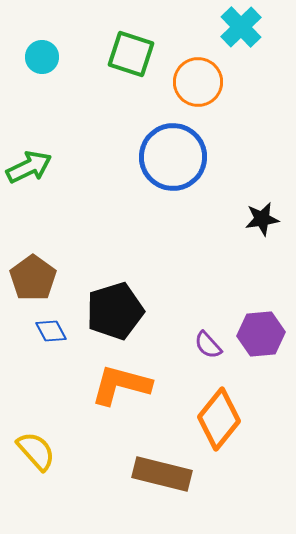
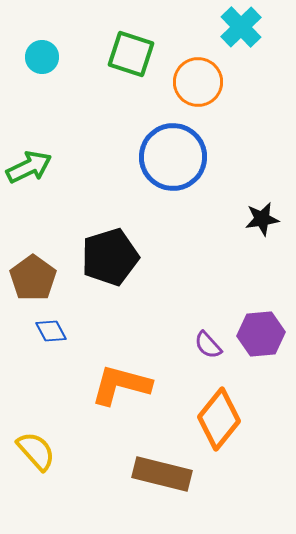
black pentagon: moved 5 px left, 54 px up
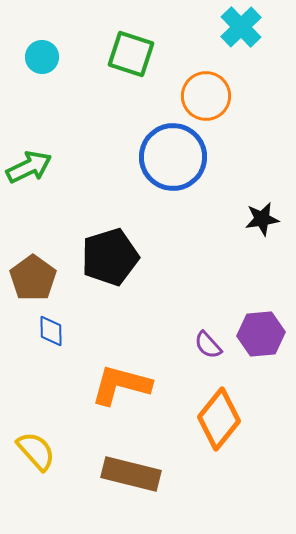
orange circle: moved 8 px right, 14 px down
blue diamond: rotated 28 degrees clockwise
brown rectangle: moved 31 px left
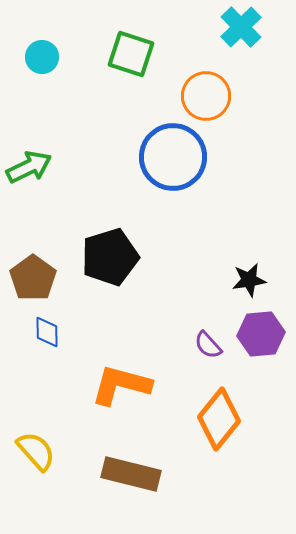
black star: moved 13 px left, 61 px down
blue diamond: moved 4 px left, 1 px down
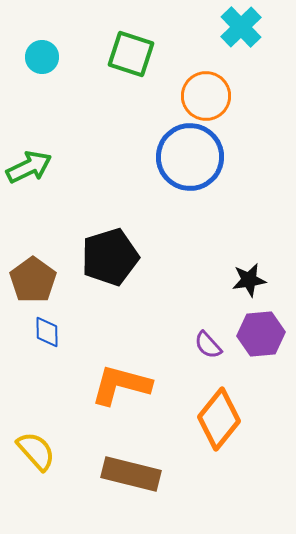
blue circle: moved 17 px right
brown pentagon: moved 2 px down
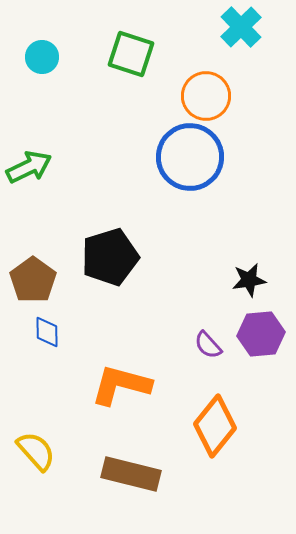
orange diamond: moved 4 px left, 7 px down
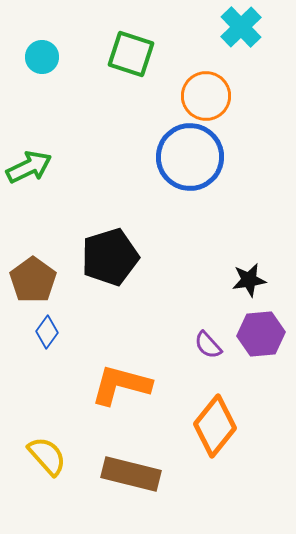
blue diamond: rotated 36 degrees clockwise
yellow semicircle: moved 11 px right, 5 px down
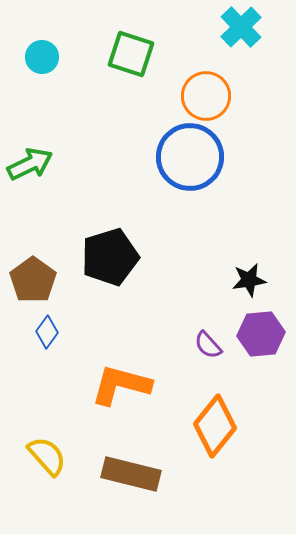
green arrow: moved 1 px right, 3 px up
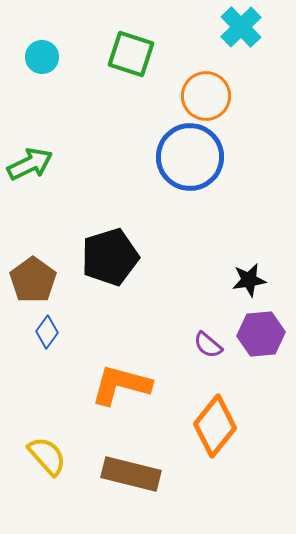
purple semicircle: rotated 8 degrees counterclockwise
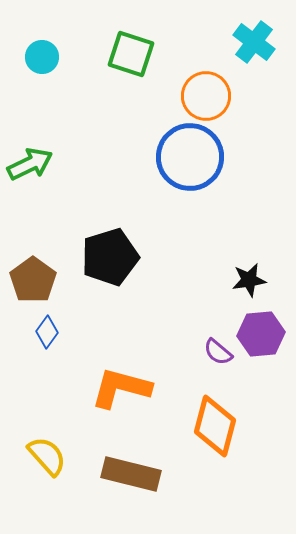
cyan cross: moved 13 px right, 15 px down; rotated 9 degrees counterclockwise
purple semicircle: moved 10 px right, 7 px down
orange L-shape: moved 3 px down
orange diamond: rotated 24 degrees counterclockwise
